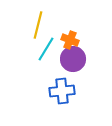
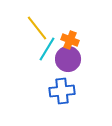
yellow line: moved 1 px left, 3 px down; rotated 52 degrees counterclockwise
cyan line: moved 1 px right
purple circle: moved 5 px left
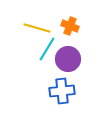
yellow line: rotated 36 degrees counterclockwise
orange cross: moved 14 px up
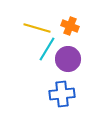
blue cross: moved 3 px down
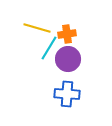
orange cross: moved 3 px left, 8 px down; rotated 30 degrees counterclockwise
cyan line: moved 2 px right, 1 px up
blue cross: moved 5 px right; rotated 10 degrees clockwise
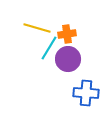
blue cross: moved 19 px right, 1 px up
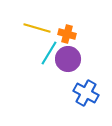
orange cross: rotated 24 degrees clockwise
cyan line: moved 5 px down
blue cross: rotated 25 degrees clockwise
